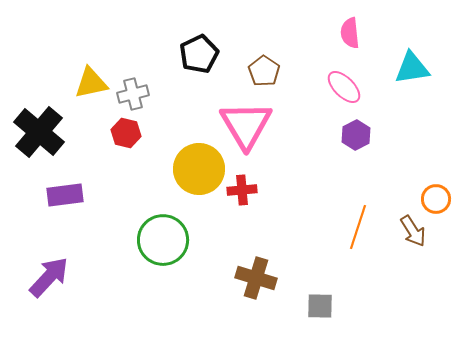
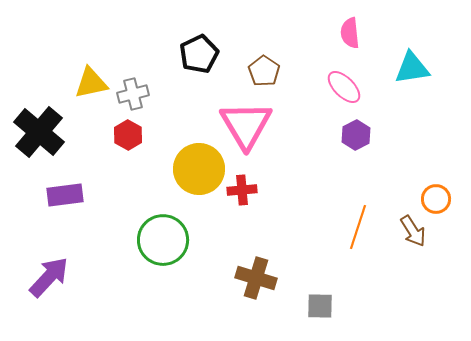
red hexagon: moved 2 px right, 2 px down; rotated 16 degrees clockwise
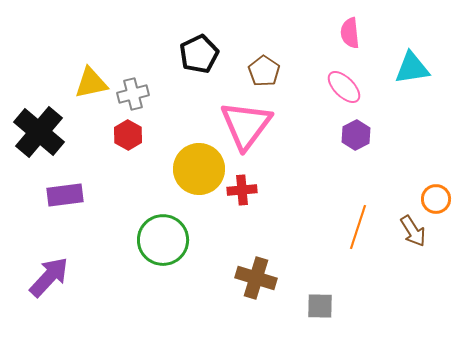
pink triangle: rotated 8 degrees clockwise
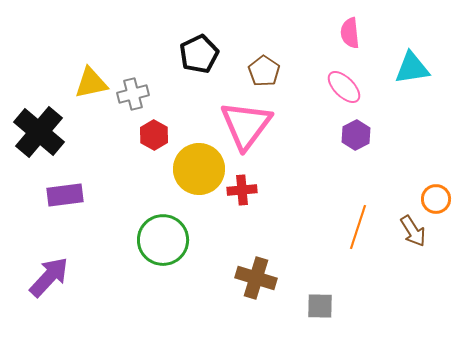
red hexagon: moved 26 px right
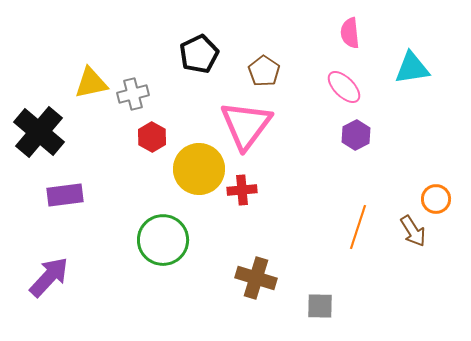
red hexagon: moved 2 px left, 2 px down
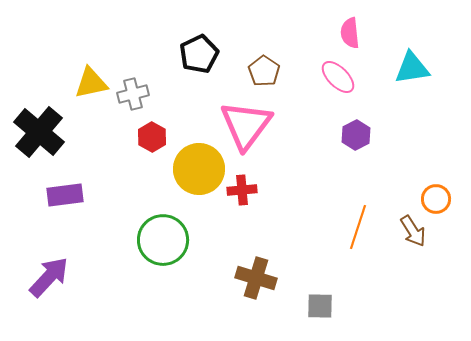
pink ellipse: moved 6 px left, 10 px up
